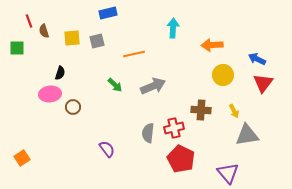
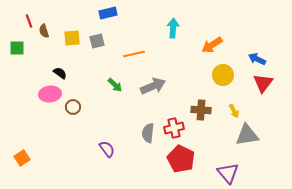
orange arrow: rotated 30 degrees counterclockwise
black semicircle: rotated 72 degrees counterclockwise
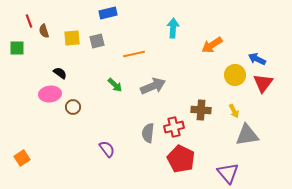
yellow circle: moved 12 px right
red cross: moved 1 px up
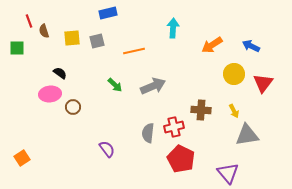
orange line: moved 3 px up
blue arrow: moved 6 px left, 13 px up
yellow circle: moved 1 px left, 1 px up
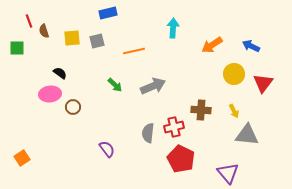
gray triangle: rotated 15 degrees clockwise
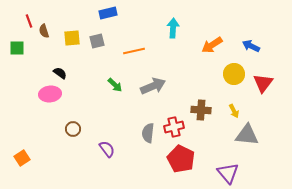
brown circle: moved 22 px down
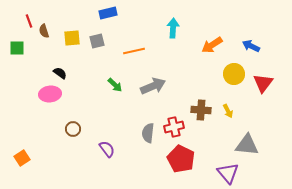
yellow arrow: moved 6 px left
gray triangle: moved 10 px down
